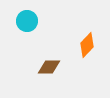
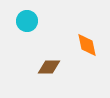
orange diamond: rotated 55 degrees counterclockwise
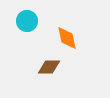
orange diamond: moved 20 px left, 7 px up
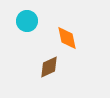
brown diamond: rotated 25 degrees counterclockwise
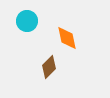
brown diamond: rotated 20 degrees counterclockwise
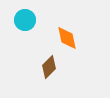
cyan circle: moved 2 px left, 1 px up
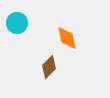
cyan circle: moved 8 px left, 3 px down
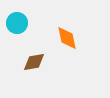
brown diamond: moved 15 px left, 5 px up; rotated 35 degrees clockwise
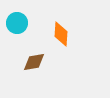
orange diamond: moved 6 px left, 4 px up; rotated 15 degrees clockwise
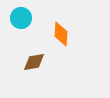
cyan circle: moved 4 px right, 5 px up
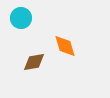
orange diamond: moved 4 px right, 12 px down; rotated 20 degrees counterclockwise
